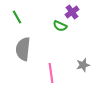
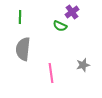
green line: moved 3 px right; rotated 32 degrees clockwise
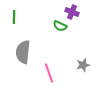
purple cross: rotated 32 degrees counterclockwise
green line: moved 6 px left
gray semicircle: moved 3 px down
pink line: moved 2 px left; rotated 12 degrees counterclockwise
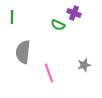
purple cross: moved 2 px right, 1 px down
green line: moved 2 px left
green semicircle: moved 2 px left, 1 px up
gray star: moved 1 px right
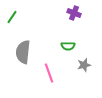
green line: rotated 32 degrees clockwise
green semicircle: moved 10 px right, 21 px down; rotated 24 degrees counterclockwise
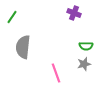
green semicircle: moved 18 px right
gray semicircle: moved 5 px up
gray star: moved 1 px up
pink line: moved 7 px right
